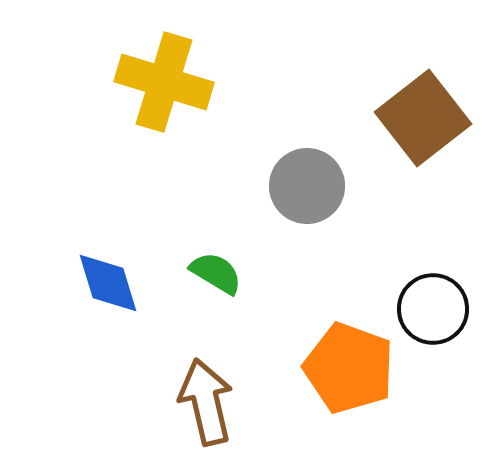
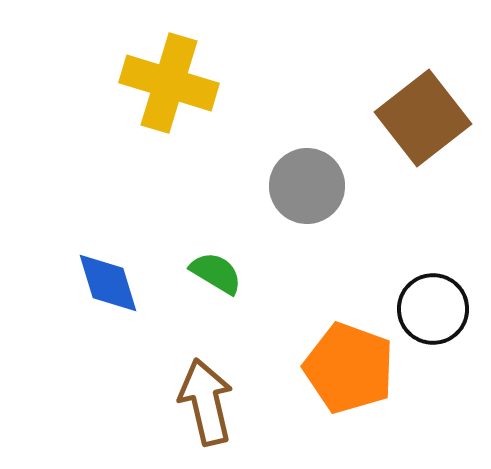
yellow cross: moved 5 px right, 1 px down
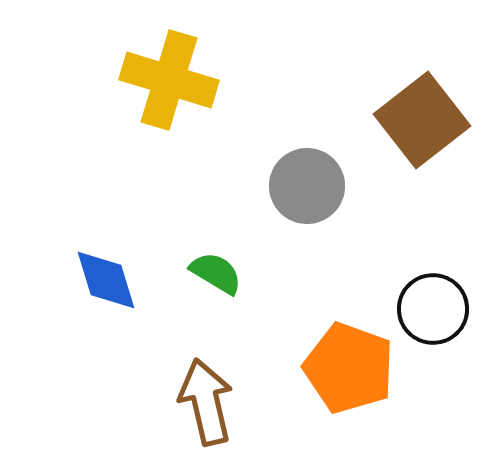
yellow cross: moved 3 px up
brown square: moved 1 px left, 2 px down
blue diamond: moved 2 px left, 3 px up
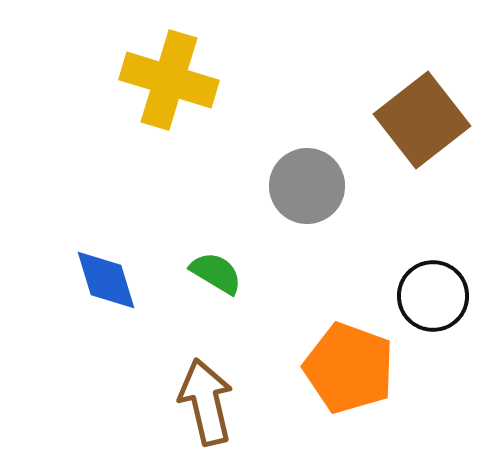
black circle: moved 13 px up
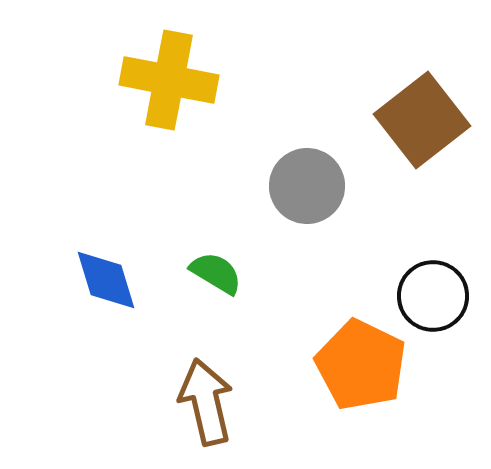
yellow cross: rotated 6 degrees counterclockwise
orange pentagon: moved 12 px right, 3 px up; rotated 6 degrees clockwise
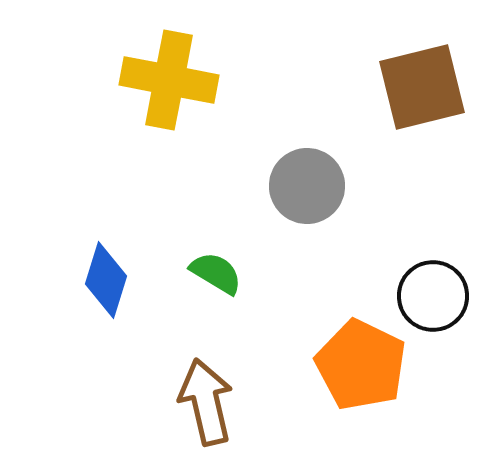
brown square: moved 33 px up; rotated 24 degrees clockwise
blue diamond: rotated 34 degrees clockwise
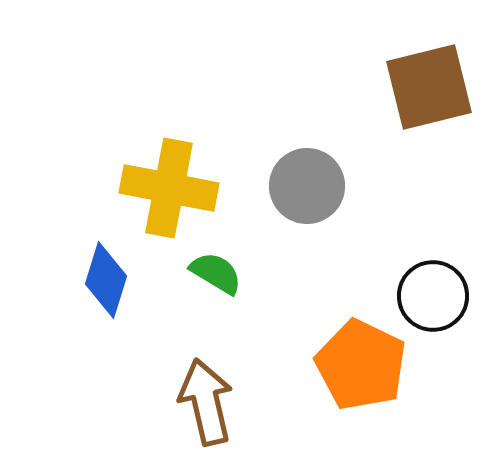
yellow cross: moved 108 px down
brown square: moved 7 px right
